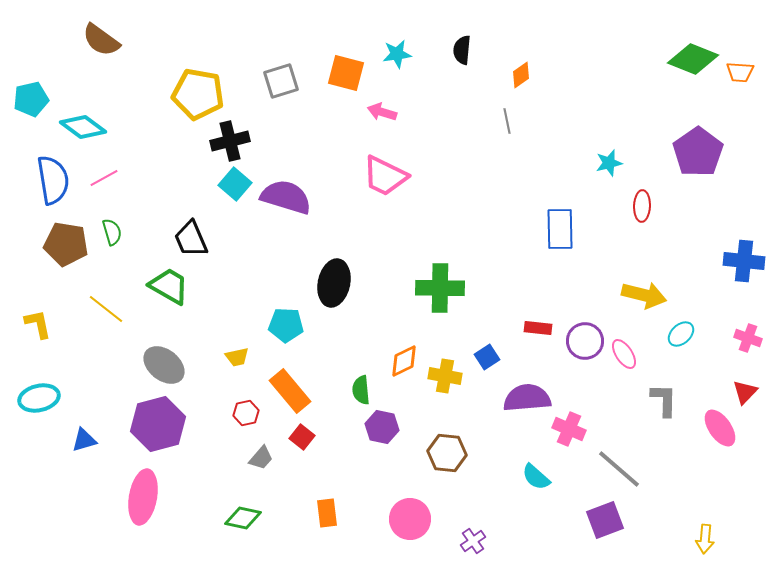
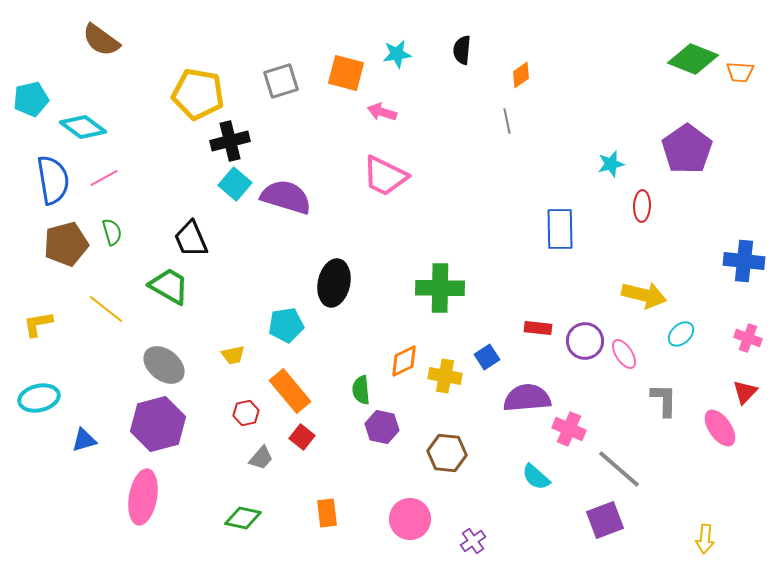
purple pentagon at (698, 152): moved 11 px left, 3 px up
cyan star at (609, 163): moved 2 px right, 1 px down
brown pentagon at (66, 244): rotated 24 degrees counterclockwise
yellow L-shape at (38, 324): rotated 88 degrees counterclockwise
cyan pentagon at (286, 325): rotated 12 degrees counterclockwise
yellow trapezoid at (237, 357): moved 4 px left, 2 px up
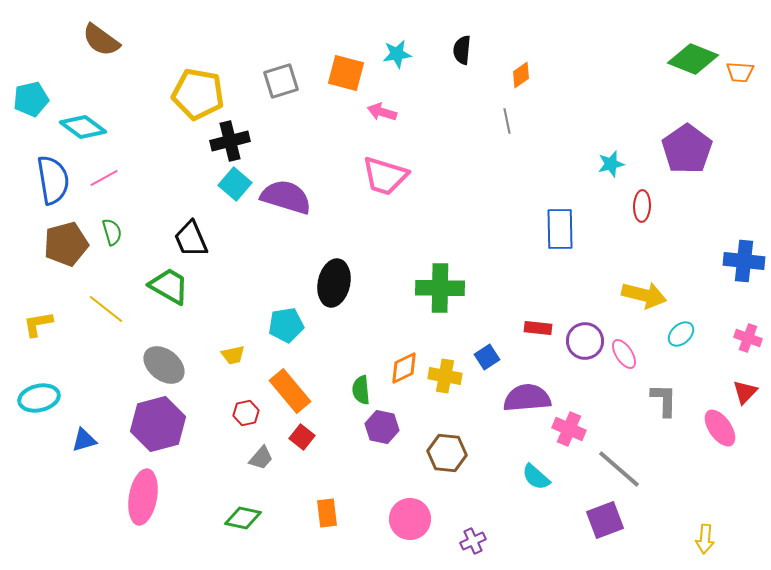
pink trapezoid at (385, 176): rotated 9 degrees counterclockwise
orange diamond at (404, 361): moved 7 px down
purple cross at (473, 541): rotated 10 degrees clockwise
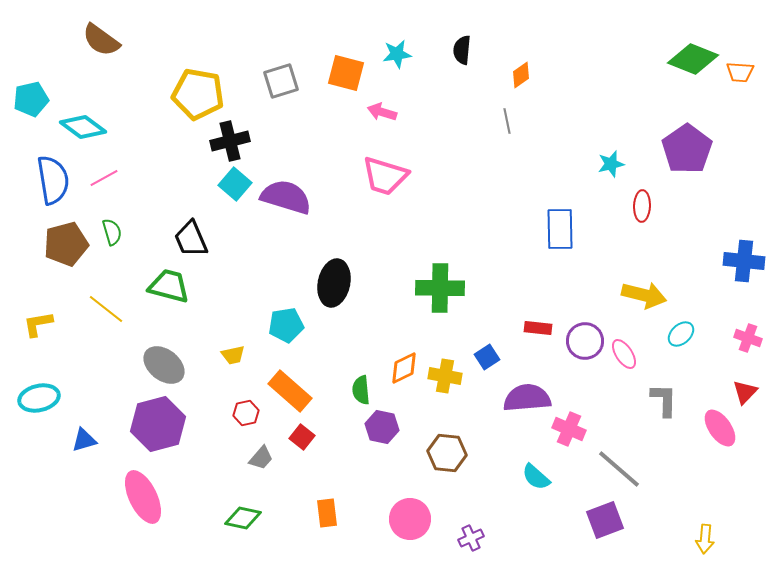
green trapezoid at (169, 286): rotated 15 degrees counterclockwise
orange rectangle at (290, 391): rotated 9 degrees counterclockwise
pink ellipse at (143, 497): rotated 36 degrees counterclockwise
purple cross at (473, 541): moved 2 px left, 3 px up
